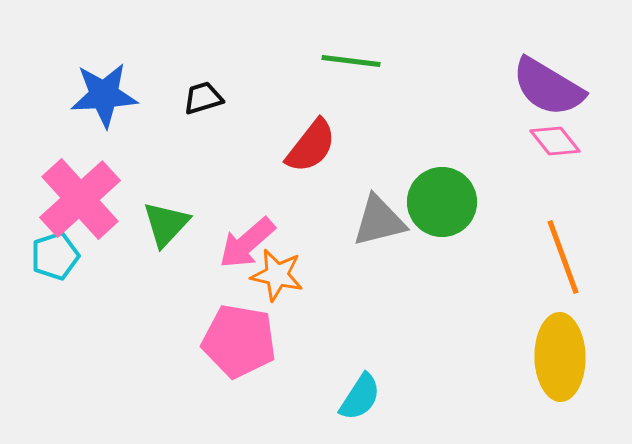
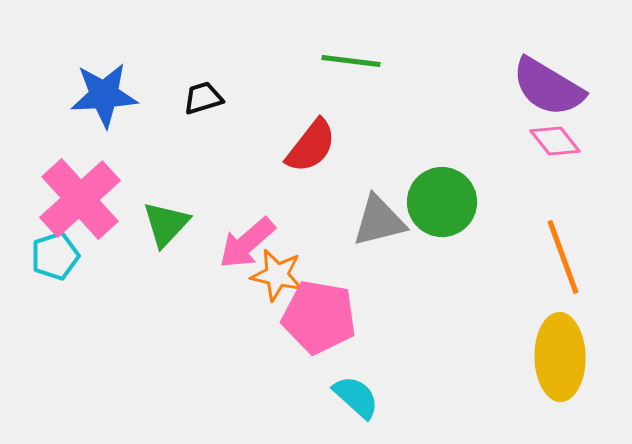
pink pentagon: moved 80 px right, 24 px up
cyan semicircle: moved 4 px left; rotated 81 degrees counterclockwise
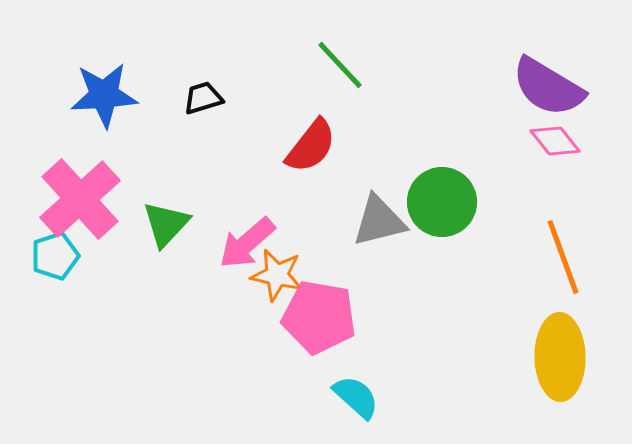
green line: moved 11 px left, 4 px down; rotated 40 degrees clockwise
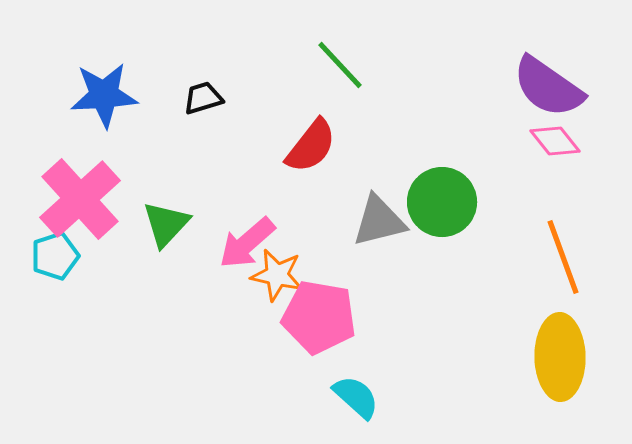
purple semicircle: rotated 4 degrees clockwise
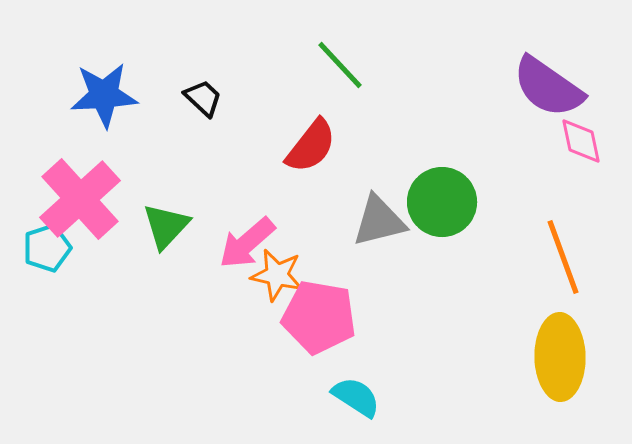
black trapezoid: rotated 60 degrees clockwise
pink diamond: moved 26 px right; rotated 27 degrees clockwise
green triangle: moved 2 px down
cyan pentagon: moved 8 px left, 8 px up
cyan semicircle: rotated 9 degrees counterclockwise
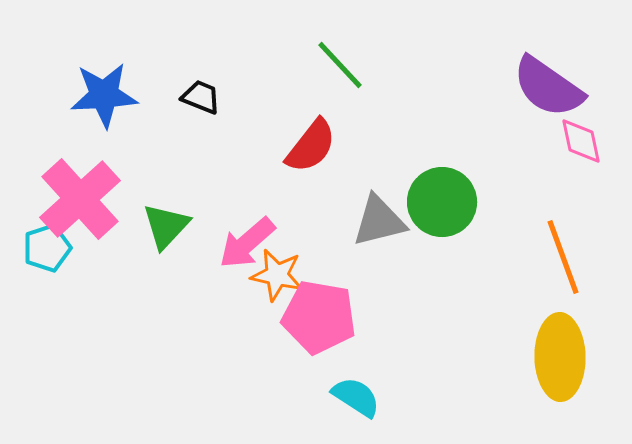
black trapezoid: moved 2 px left, 1 px up; rotated 21 degrees counterclockwise
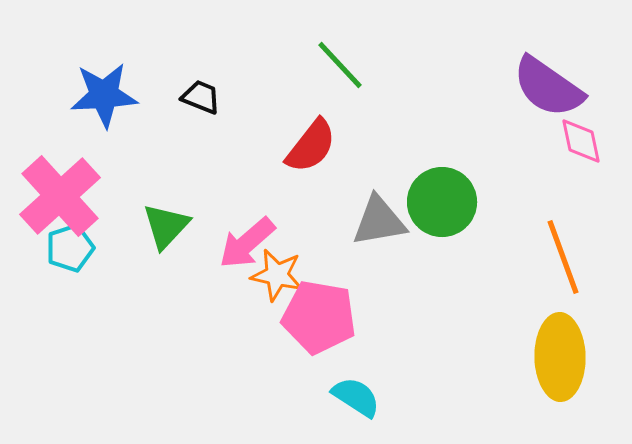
pink cross: moved 20 px left, 3 px up
gray triangle: rotated 4 degrees clockwise
cyan pentagon: moved 23 px right
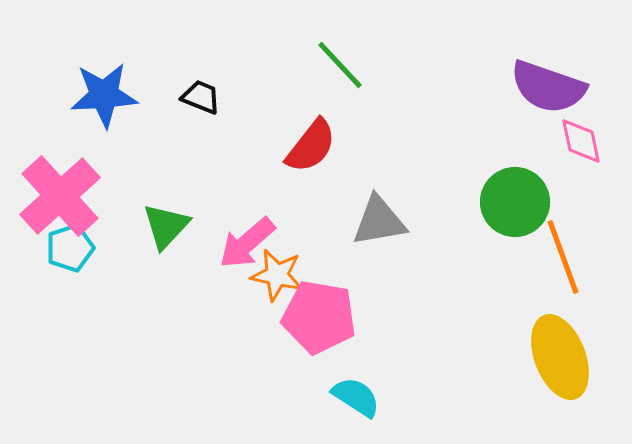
purple semicircle: rotated 16 degrees counterclockwise
green circle: moved 73 px right
yellow ellipse: rotated 20 degrees counterclockwise
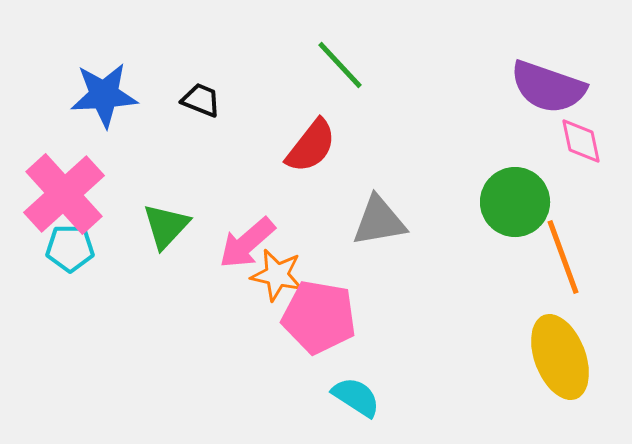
black trapezoid: moved 3 px down
pink cross: moved 4 px right, 2 px up
cyan pentagon: rotated 18 degrees clockwise
